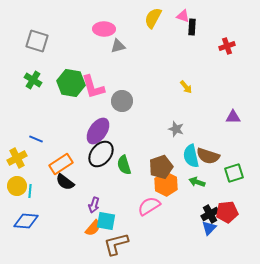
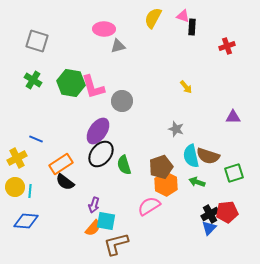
yellow circle: moved 2 px left, 1 px down
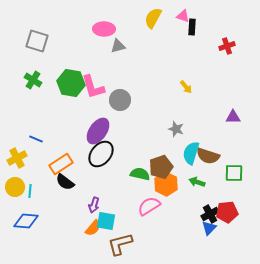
gray circle: moved 2 px left, 1 px up
cyan semicircle: moved 3 px up; rotated 30 degrees clockwise
green semicircle: moved 16 px right, 9 px down; rotated 120 degrees clockwise
green square: rotated 18 degrees clockwise
brown L-shape: moved 4 px right
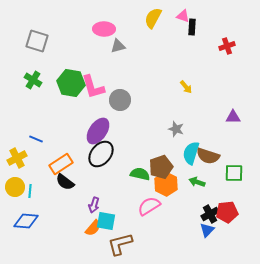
blue triangle: moved 2 px left, 2 px down
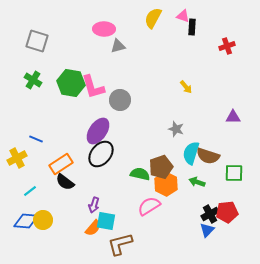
yellow circle: moved 28 px right, 33 px down
cyan line: rotated 48 degrees clockwise
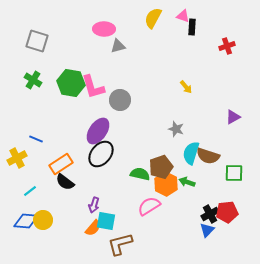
purple triangle: rotated 28 degrees counterclockwise
green arrow: moved 10 px left
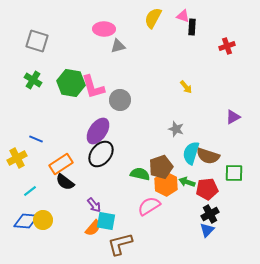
purple arrow: rotated 56 degrees counterclockwise
red pentagon: moved 20 px left, 23 px up
